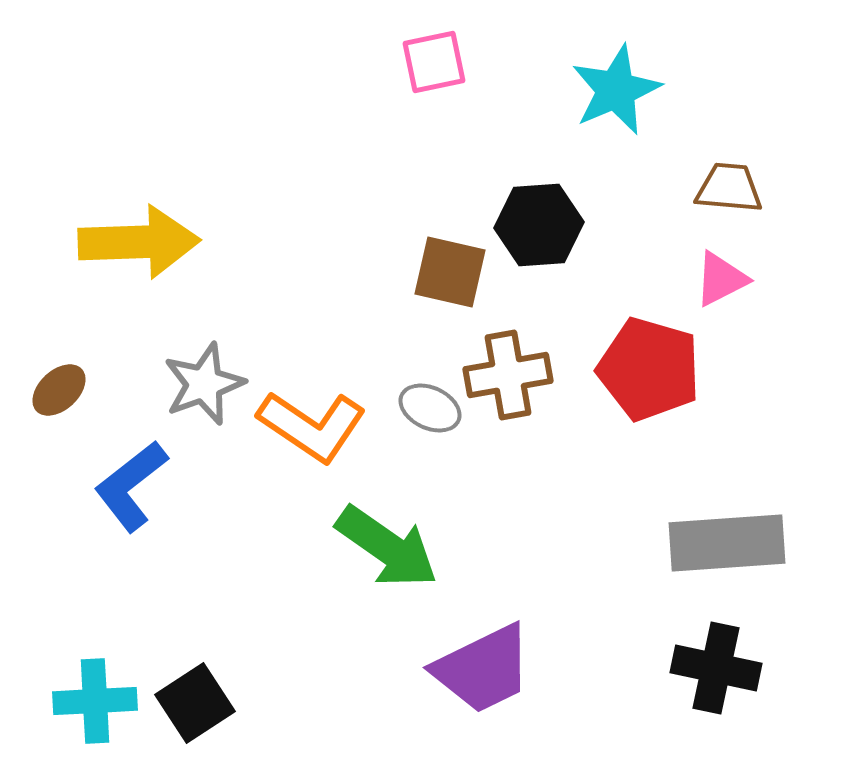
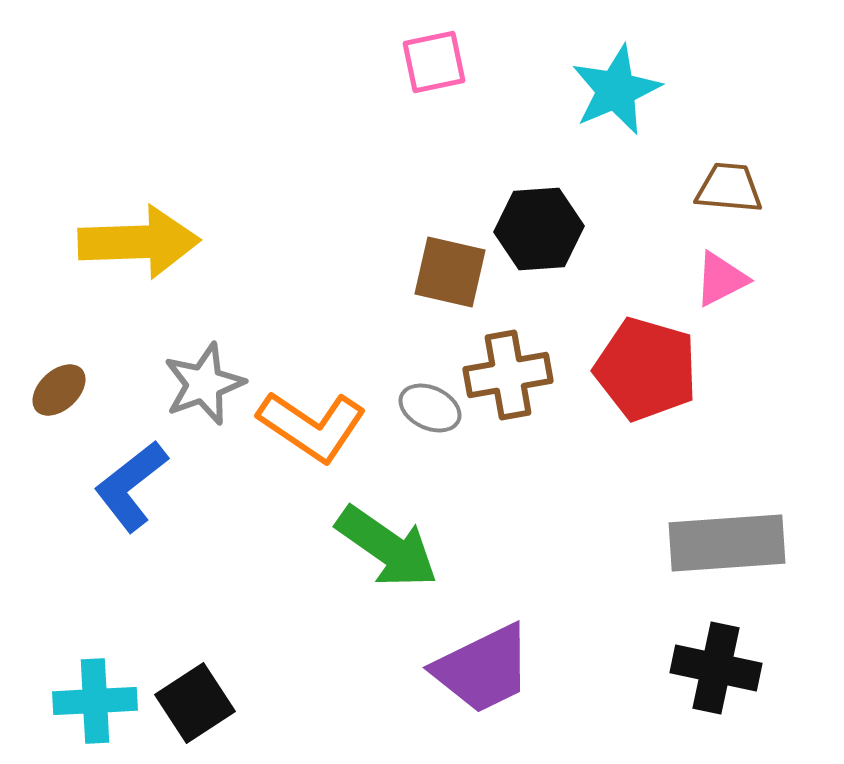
black hexagon: moved 4 px down
red pentagon: moved 3 px left
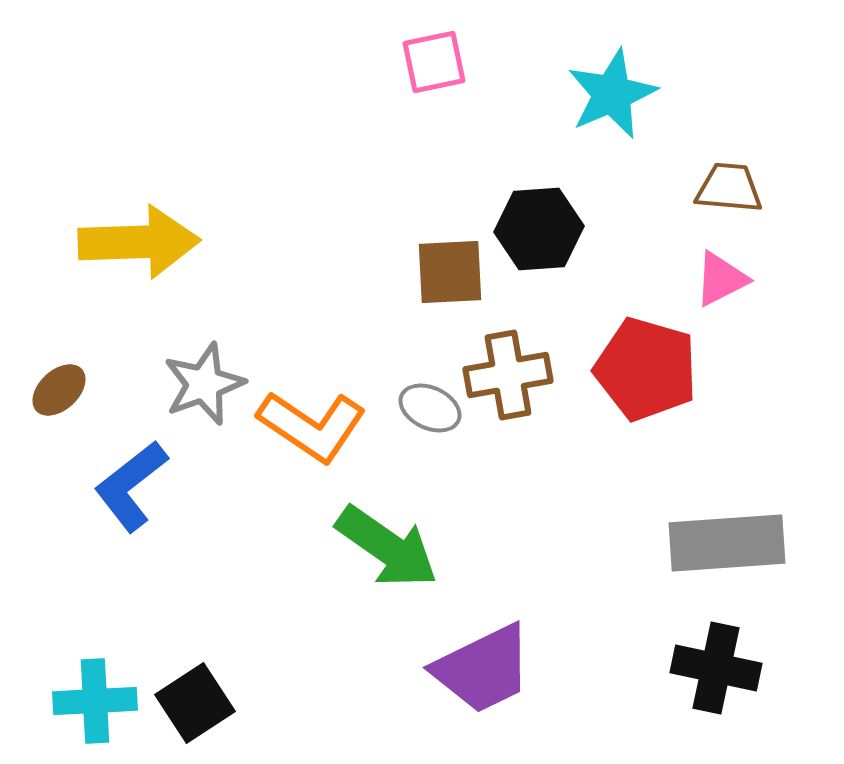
cyan star: moved 4 px left, 4 px down
brown square: rotated 16 degrees counterclockwise
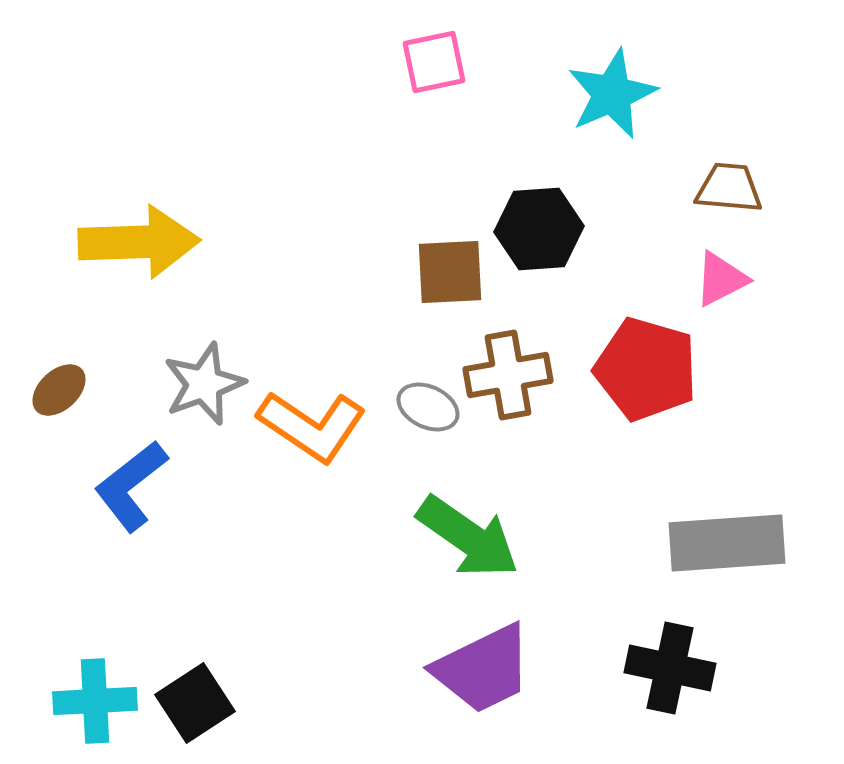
gray ellipse: moved 2 px left, 1 px up
green arrow: moved 81 px right, 10 px up
black cross: moved 46 px left
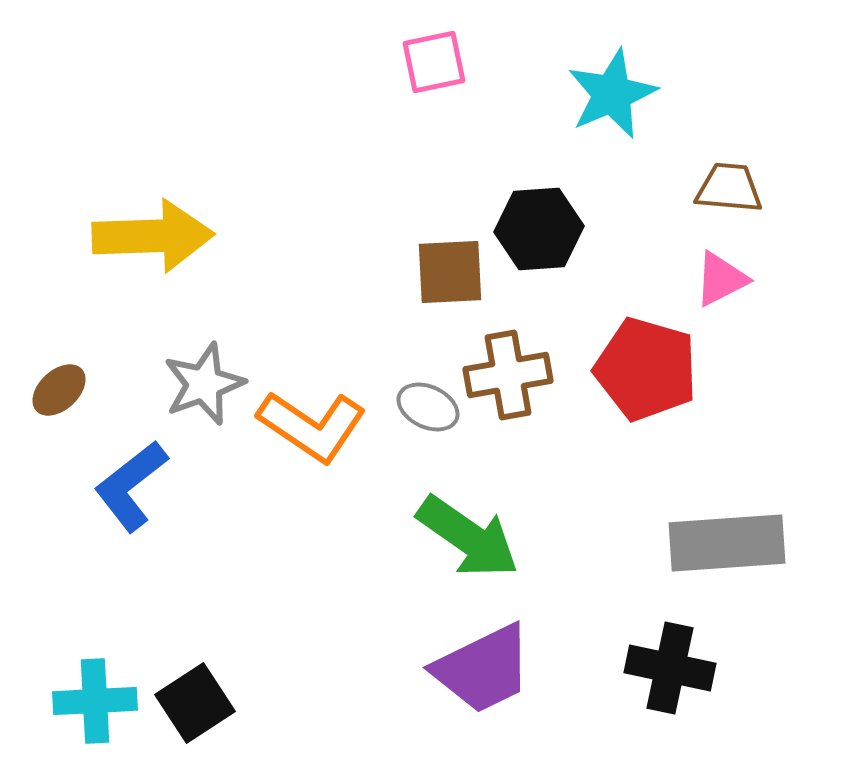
yellow arrow: moved 14 px right, 6 px up
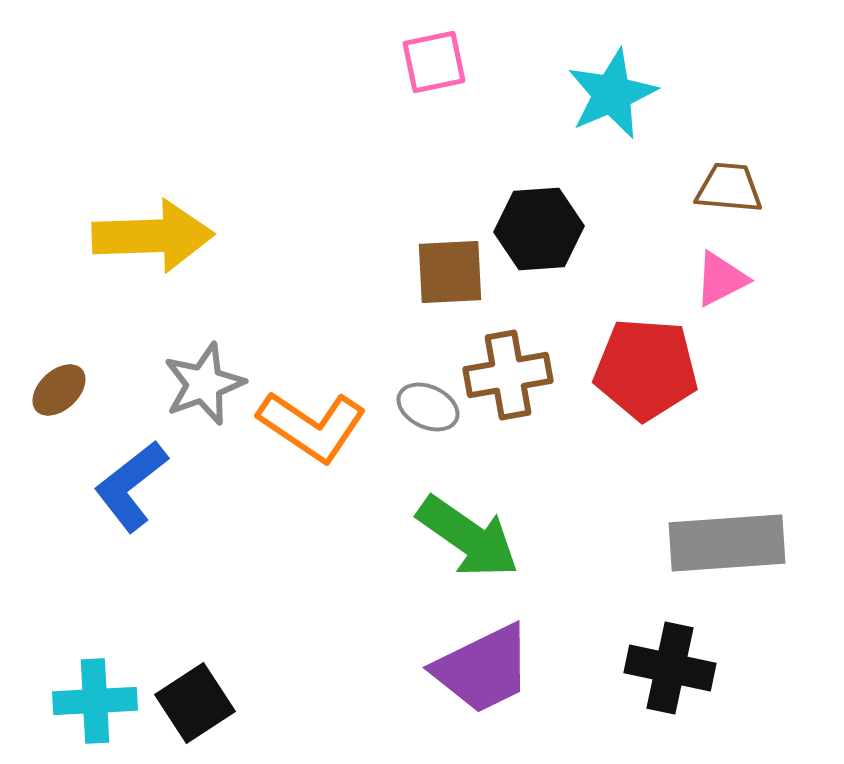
red pentagon: rotated 12 degrees counterclockwise
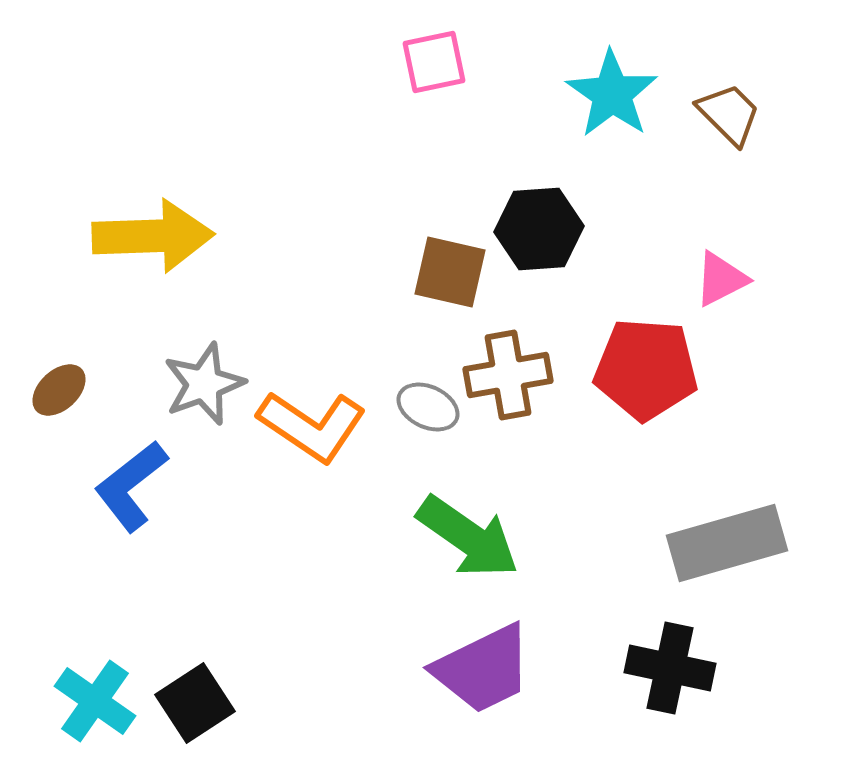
cyan star: rotated 14 degrees counterclockwise
brown trapezoid: moved 74 px up; rotated 40 degrees clockwise
brown square: rotated 16 degrees clockwise
gray rectangle: rotated 12 degrees counterclockwise
cyan cross: rotated 38 degrees clockwise
